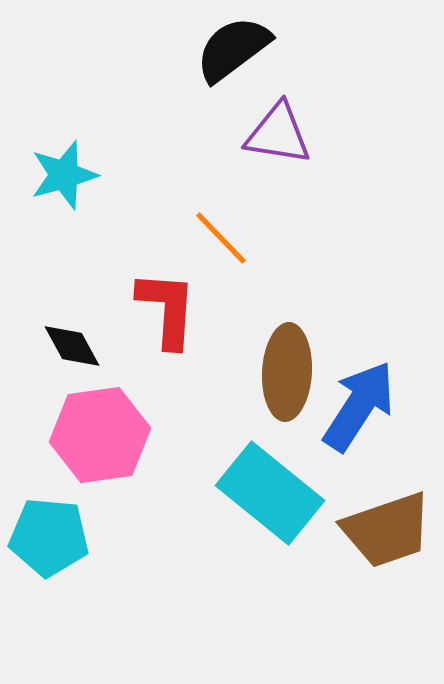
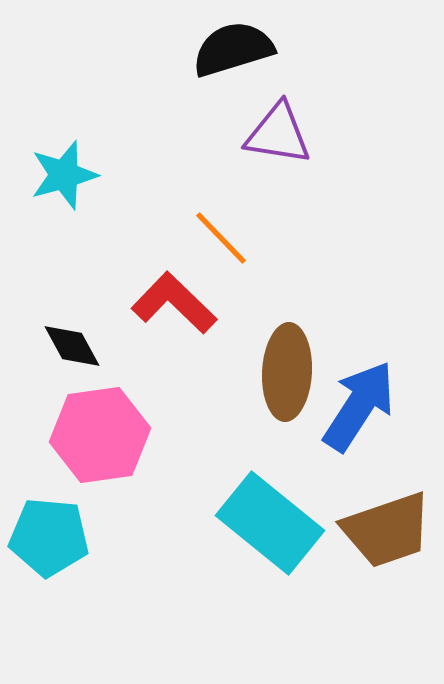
black semicircle: rotated 20 degrees clockwise
red L-shape: moved 7 px right, 6 px up; rotated 50 degrees counterclockwise
cyan rectangle: moved 30 px down
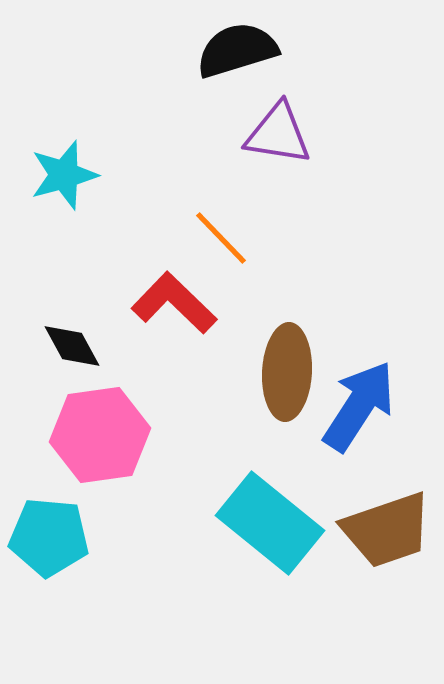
black semicircle: moved 4 px right, 1 px down
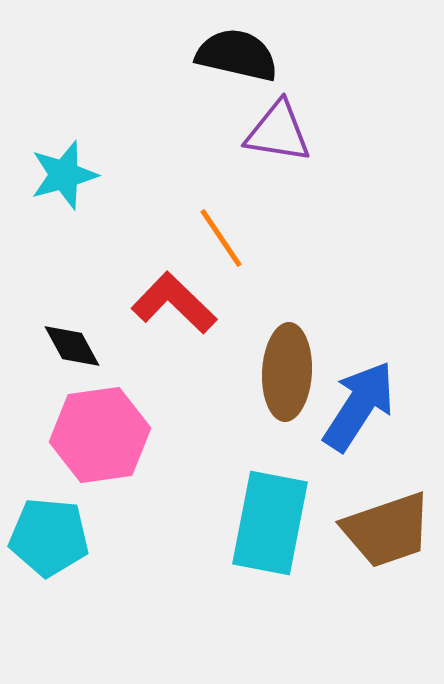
black semicircle: moved 5 px down; rotated 30 degrees clockwise
purple triangle: moved 2 px up
orange line: rotated 10 degrees clockwise
cyan rectangle: rotated 62 degrees clockwise
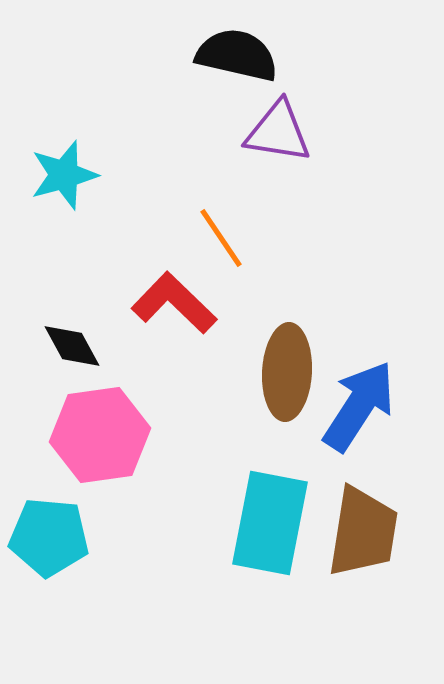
brown trapezoid: moved 24 px left, 2 px down; rotated 62 degrees counterclockwise
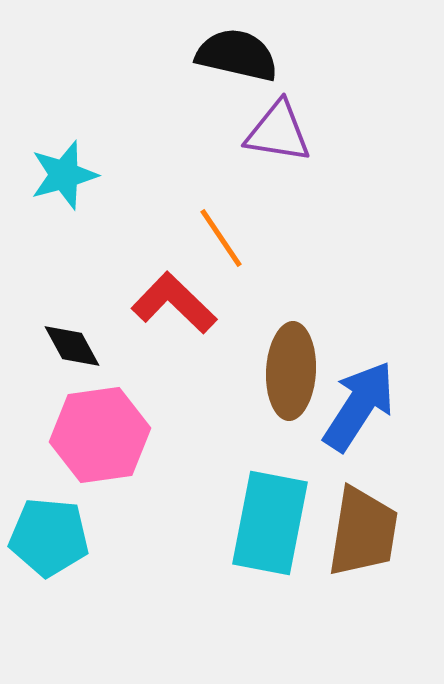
brown ellipse: moved 4 px right, 1 px up
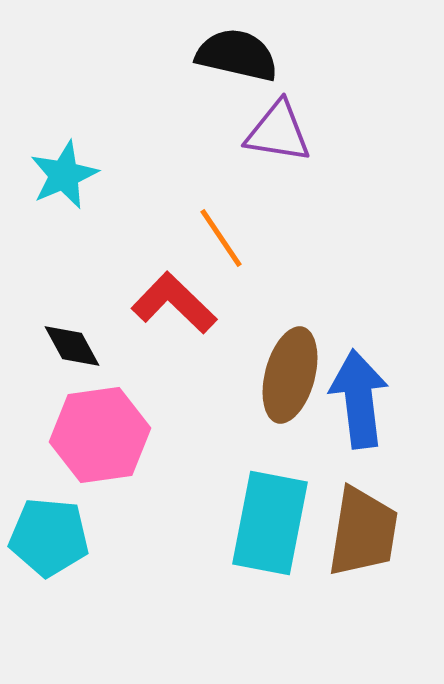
cyan star: rotated 8 degrees counterclockwise
brown ellipse: moved 1 px left, 4 px down; rotated 12 degrees clockwise
blue arrow: moved 7 px up; rotated 40 degrees counterclockwise
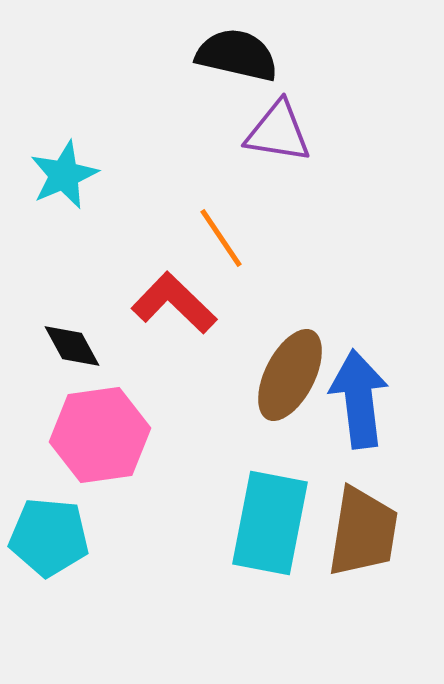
brown ellipse: rotated 12 degrees clockwise
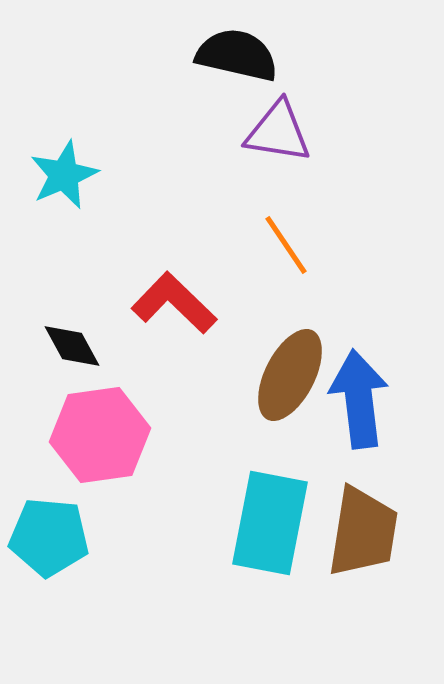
orange line: moved 65 px right, 7 px down
